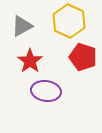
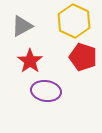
yellow hexagon: moved 5 px right
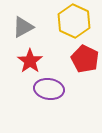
gray triangle: moved 1 px right, 1 px down
red pentagon: moved 2 px right, 2 px down; rotated 8 degrees clockwise
purple ellipse: moved 3 px right, 2 px up
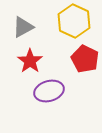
purple ellipse: moved 2 px down; rotated 24 degrees counterclockwise
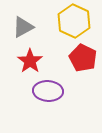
red pentagon: moved 2 px left, 1 px up
purple ellipse: moved 1 px left; rotated 20 degrees clockwise
